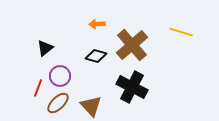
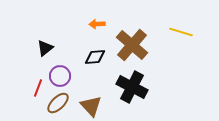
brown cross: rotated 8 degrees counterclockwise
black diamond: moved 1 px left, 1 px down; rotated 20 degrees counterclockwise
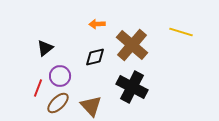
black diamond: rotated 10 degrees counterclockwise
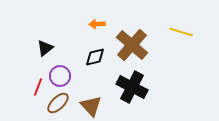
red line: moved 1 px up
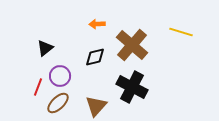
brown triangle: moved 5 px right; rotated 25 degrees clockwise
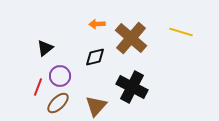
brown cross: moved 1 px left, 7 px up
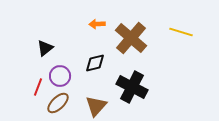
black diamond: moved 6 px down
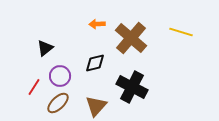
red line: moved 4 px left; rotated 12 degrees clockwise
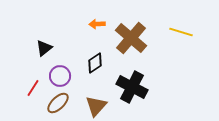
black triangle: moved 1 px left
black diamond: rotated 20 degrees counterclockwise
red line: moved 1 px left, 1 px down
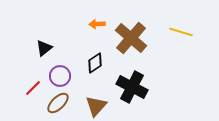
red line: rotated 12 degrees clockwise
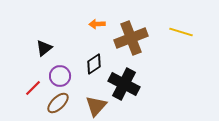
brown cross: rotated 28 degrees clockwise
black diamond: moved 1 px left, 1 px down
black cross: moved 8 px left, 3 px up
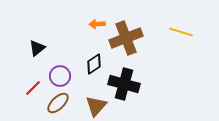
brown cross: moved 5 px left
black triangle: moved 7 px left
black cross: rotated 12 degrees counterclockwise
